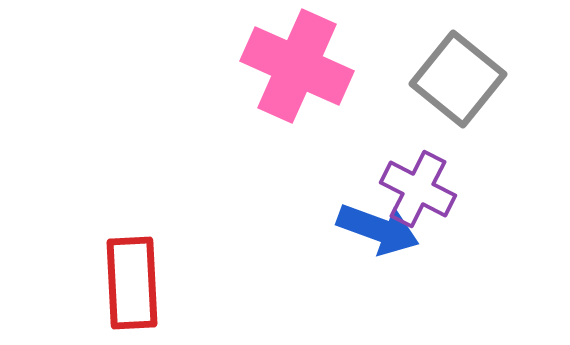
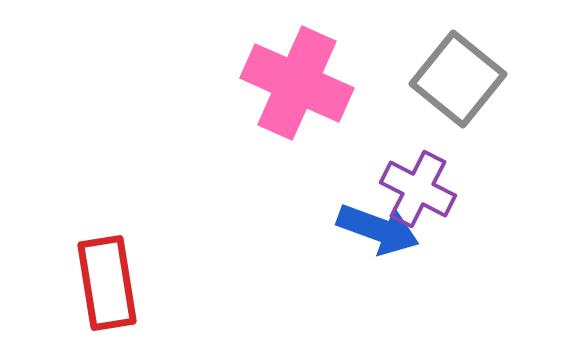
pink cross: moved 17 px down
red rectangle: moved 25 px left; rotated 6 degrees counterclockwise
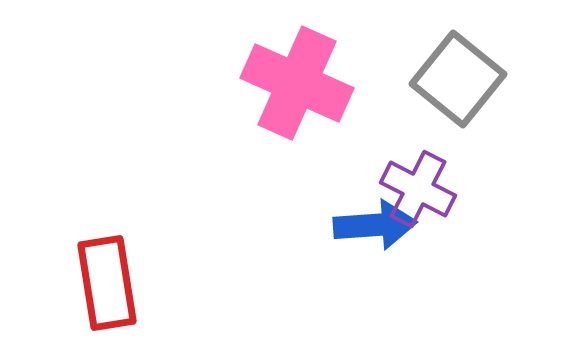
blue arrow: moved 3 px left, 4 px up; rotated 24 degrees counterclockwise
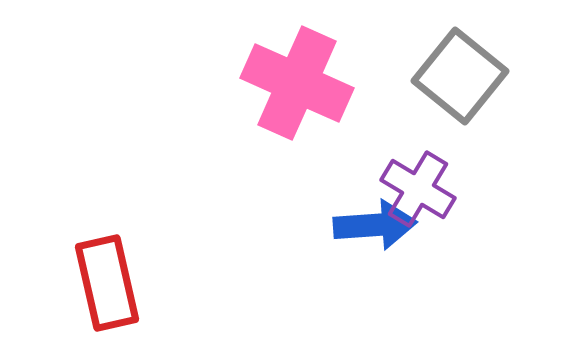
gray square: moved 2 px right, 3 px up
purple cross: rotated 4 degrees clockwise
red rectangle: rotated 4 degrees counterclockwise
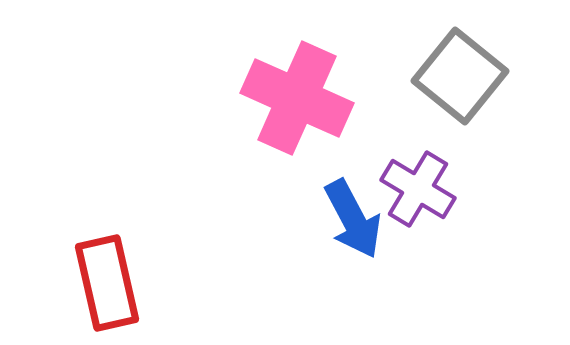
pink cross: moved 15 px down
blue arrow: moved 22 px left, 6 px up; rotated 66 degrees clockwise
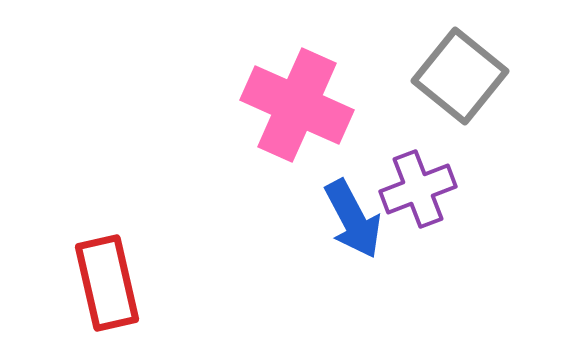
pink cross: moved 7 px down
purple cross: rotated 38 degrees clockwise
